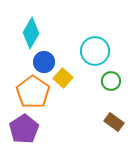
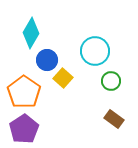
blue circle: moved 3 px right, 2 px up
orange pentagon: moved 9 px left
brown rectangle: moved 3 px up
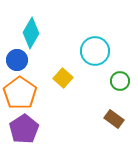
blue circle: moved 30 px left
green circle: moved 9 px right
orange pentagon: moved 4 px left, 1 px down
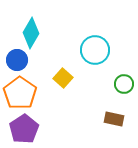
cyan circle: moved 1 px up
green circle: moved 4 px right, 3 px down
brown rectangle: rotated 24 degrees counterclockwise
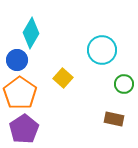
cyan circle: moved 7 px right
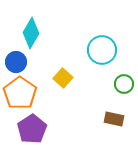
blue circle: moved 1 px left, 2 px down
purple pentagon: moved 8 px right
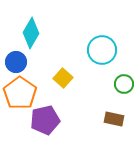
purple pentagon: moved 13 px right, 9 px up; rotated 20 degrees clockwise
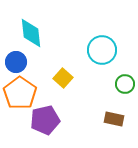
cyan diamond: rotated 36 degrees counterclockwise
green circle: moved 1 px right
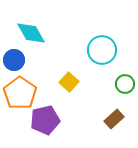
cyan diamond: rotated 24 degrees counterclockwise
blue circle: moved 2 px left, 2 px up
yellow square: moved 6 px right, 4 px down
brown rectangle: rotated 54 degrees counterclockwise
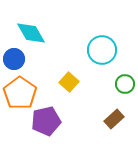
blue circle: moved 1 px up
purple pentagon: moved 1 px right, 1 px down
